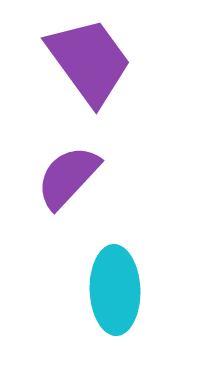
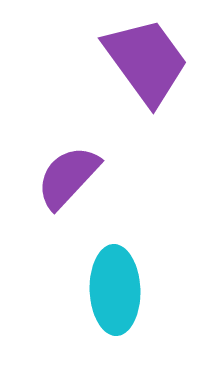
purple trapezoid: moved 57 px right
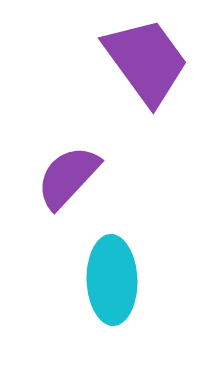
cyan ellipse: moved 3 px left, 10 px up
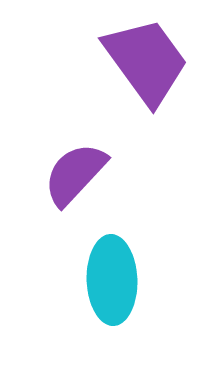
purple semicircle: moved 7 px right, 3 px up
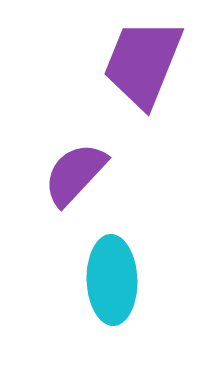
purple trapezoid: moved 3 px left, 2 px down; rotated 122 degrees counterclockwise
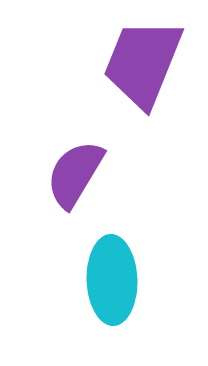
purple semicircle: rotated 12 degrees counterclockwise
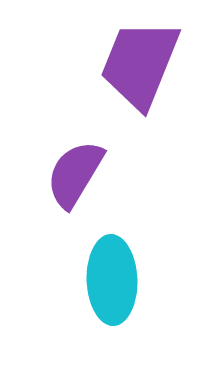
purple trapezoid: moved 3 px left, 1 px down
